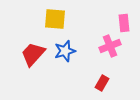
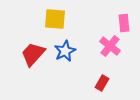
pink cross: rotated 30 degrees counterclockwise
blue star: rotated 10 degrees counterclockwise
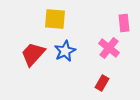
pink cross: moved 1 px left, 2 px down
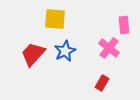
pink rectangle: moved 2 px down
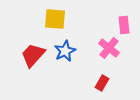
red trapezoid: moved 1 px down
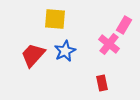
pink rectangle: rotated 36 degrees clockwise
pink cross: moved 4 px up
red rectangle: rotated 42 degrees counterclockwise
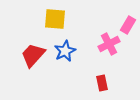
pink rectangle: moved 4 px right
pink cross: rotated 25 degrees clockwise
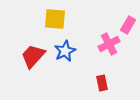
red trapezoid: moved 1 px down
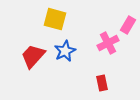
yellow square: rotated 10 degrees clockwise
pink cross: moved 1 px left, 1 px up
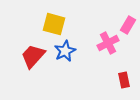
yellow square: moved 1 px left, 5 px down
red rectangle: moved 22 px right, 3 px up
